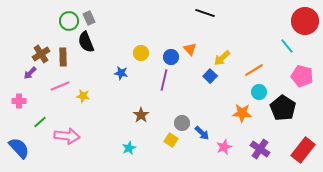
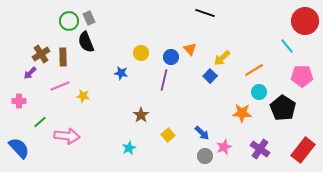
pink pentagon: rotated 15 degrees counterclockwise
gray circle: moved 23 px right, 33 px down
yellow square: moved 3 px left, 5 px up; rotated 16 degrees clockwise
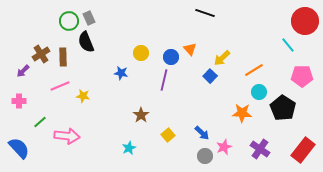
cyan line: moved 1 px right, 1 px up
purple arrow: moved 7 px left, 2 px up
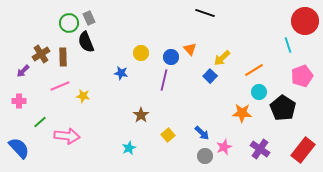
green circle: moved 2 px down
cyan line: rotated 21 degrees clockwise
pink pentagon: rotated 20 degrees counterclockwise
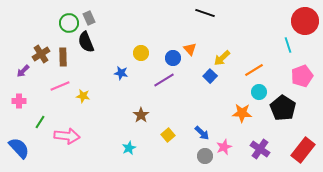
blue circle: moved 2 px right, 1 px down
purple line: rotated 45 degrees clockwise
green line: rotated 16 degrees counterclockwise
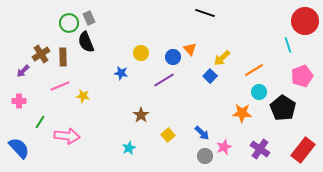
blue circle: moved 1 px up
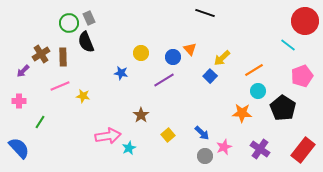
cyan line: rotated 35 degrees counterclockwise
cyan circle: moved 1 px left, 1 px up
pink arrow: moved 41 px right; rotated 15 degrees counterclockwise
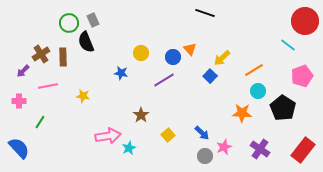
gray rectangle: moved 4 px right, 2 px down
pink line: moved 12 px left; rotated 12 degrees clockwise
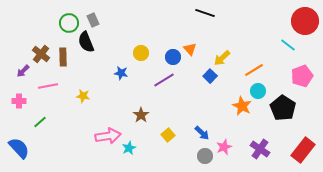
brown cross: rotated 18 degrees counterclockwise
orange star: moved 7 px up; rotated 24 degrees clockwise
green line: rotated 16 degrees clockwise
